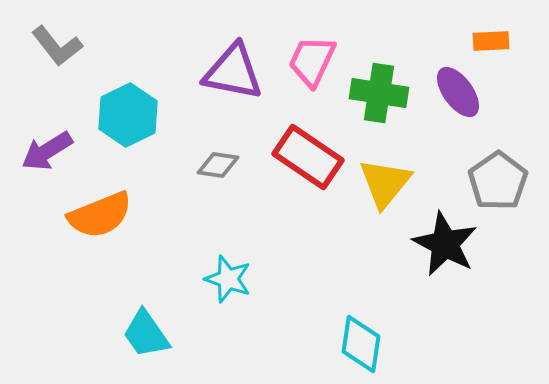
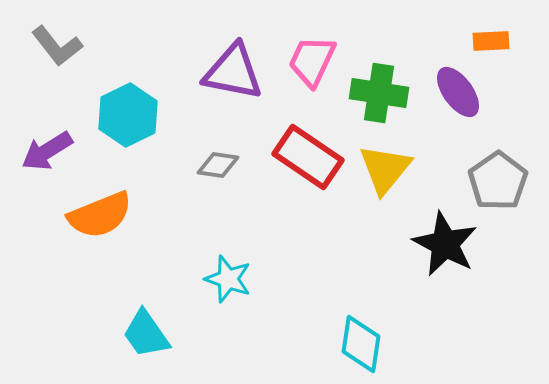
yellow triangle: moved 14 px up
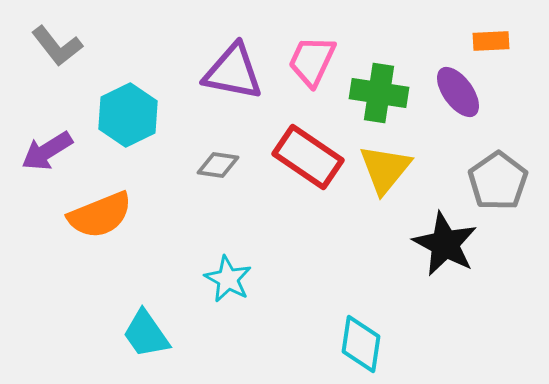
cyan star: rotated 9 degrees clockwise
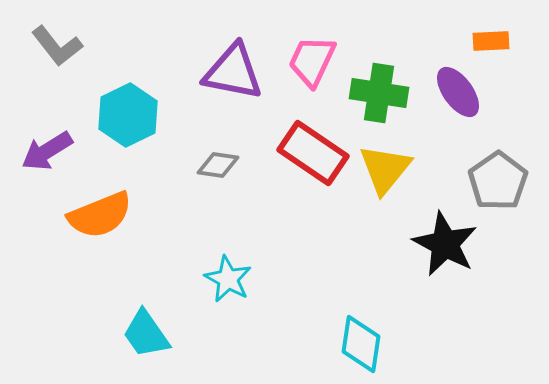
red rectangle: moved 5 px right, 4 px up
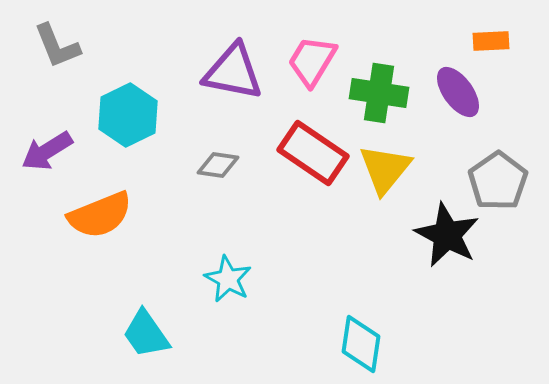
gray L-shape: rotated 16 degrees clockwise
pink trapezoid: rotated 6 degrees clockwise
black star: moved 2 px right, 9 px up
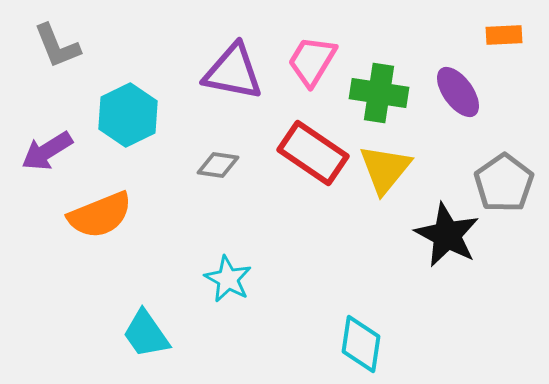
orange rectangle: moved 13 px right, 6 px up
gray pentagon: moved 6 px right, 2 px down
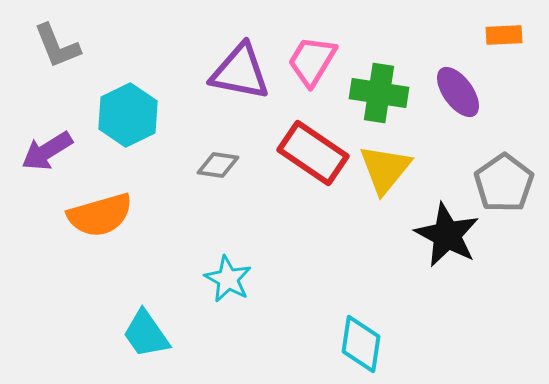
purple triangle: moved 7 px right
orange semicircle: rotated 6 degrees clockwise
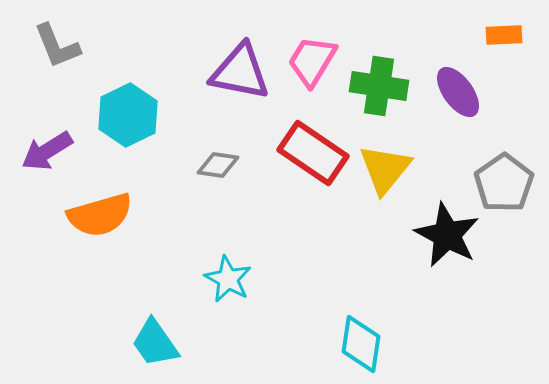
green cross: moved 7 px up
cyan trapezoid: moved 9 px right, 9 px down
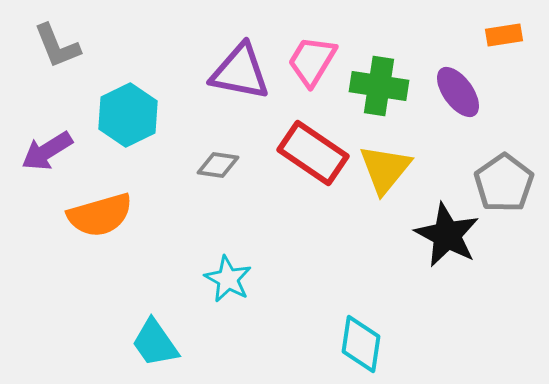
orange rectangle: rotated 6 degrees counterclockwise
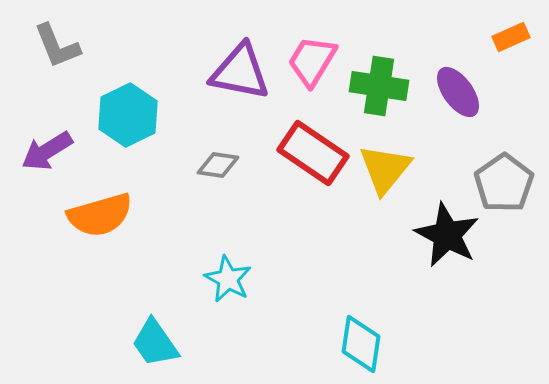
orange rectangle: moved 7 px right, 2 px down; rotated 15 degrees counterclockwise
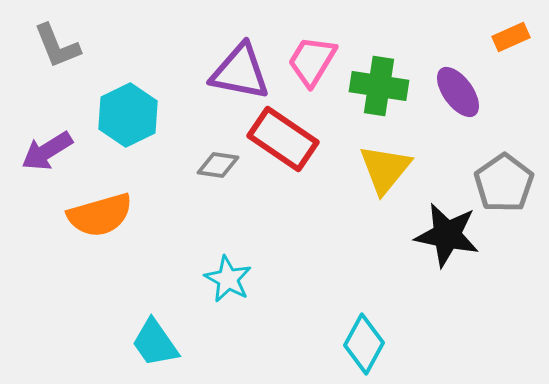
red rectangle: moved 30 px left, 14 px up
black star: rotated 16 degrees counterclockwise
cyan diamond: moved 3 px right; rotated 20 degrees clockwise
